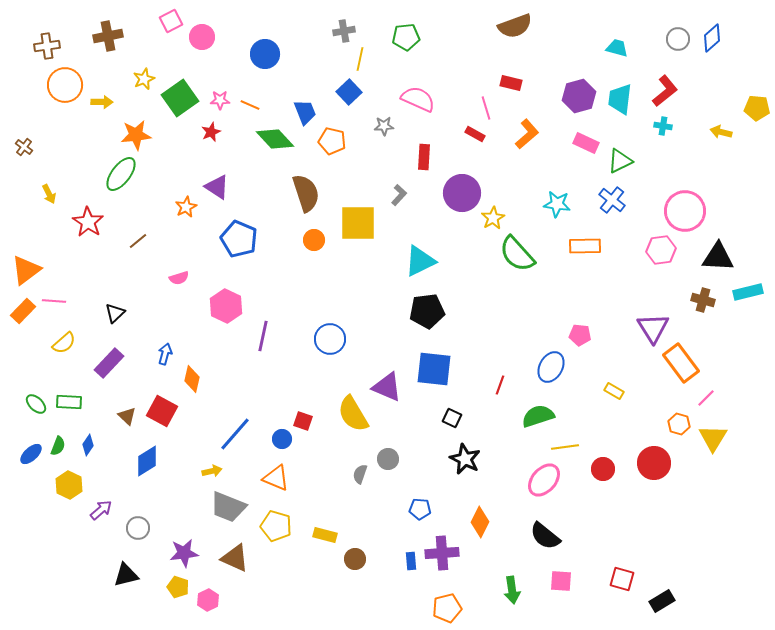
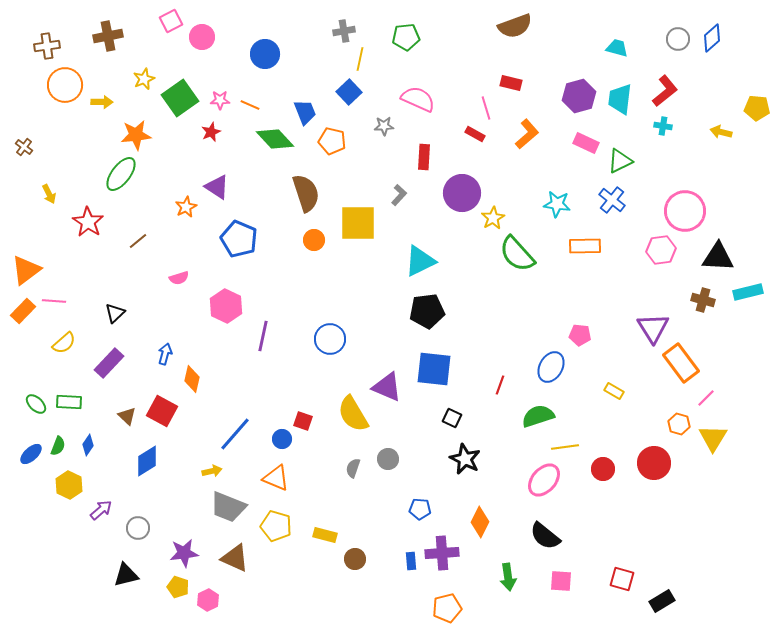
gray semicircle at (360, 474): moved 7 px left, 6 px up
green arrow at (512, 590): moved 4 px left, 13 px up
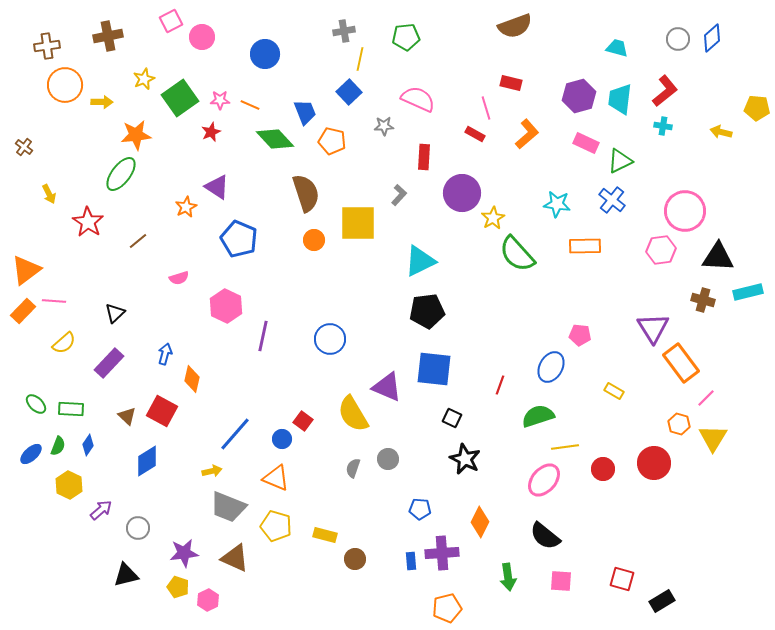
green rectangle at (69, 402): moved 2 px right, 7 px down
red square at (303, 421): rotated 18 degrees clockwise
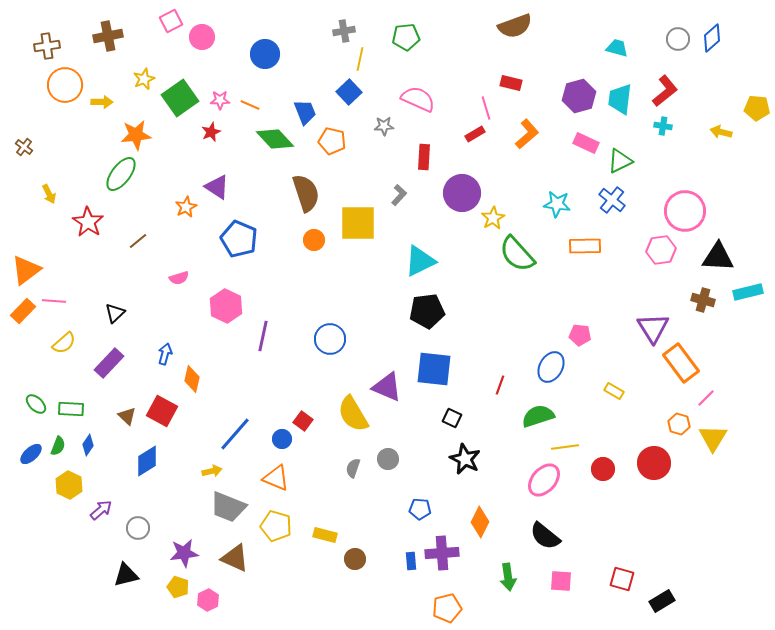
red rectangle at (475, 134): rotated 60 degrees counterclockwise
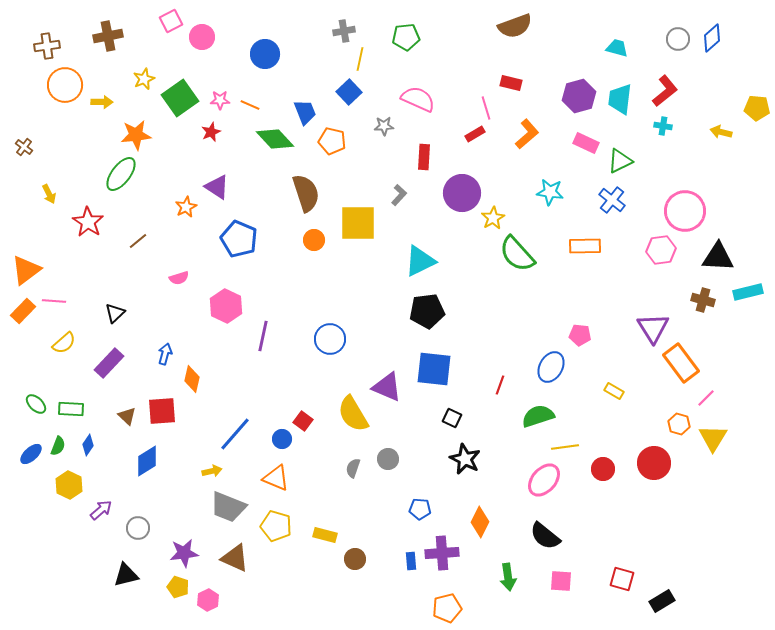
cyan star at (557, 204): moved 7 px left, 12 px up
red square at (162, 411): rotated 32 degrees counterclockwise
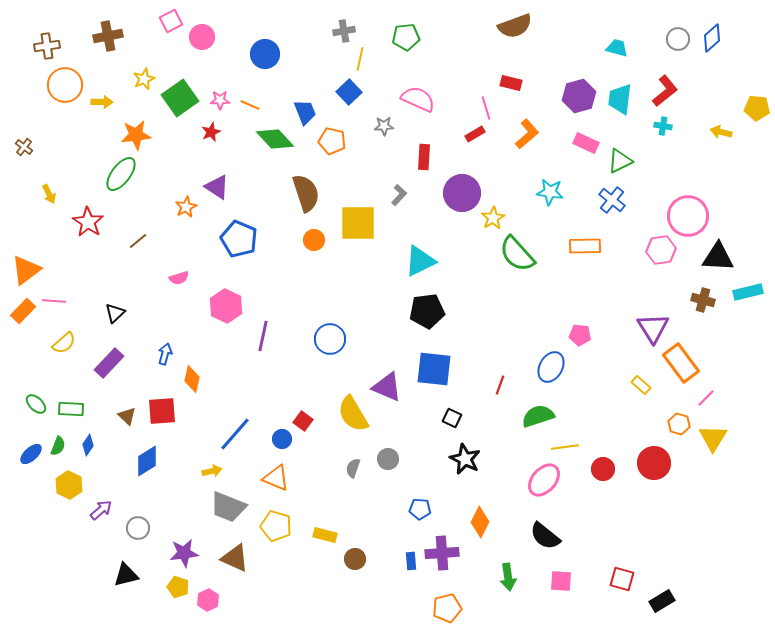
pink circle at (685, 211): moved 3 px right, 5 px down
yellow rectangle at (614, 391): moved 27 px right, 6 px up; rotated 12 degrees clockwise
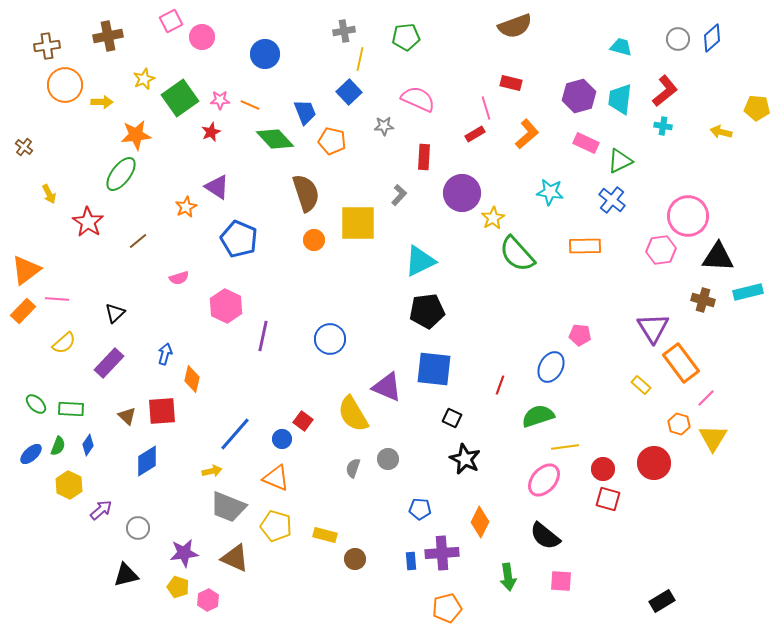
cyan trapezoid at (617, 48): moved 4 px right, 1 px up
pink line at (54, 301): moved 3 px right, 2 px up
red square at (622, 579): moved 14 px left, 80 px up
